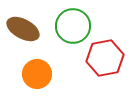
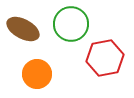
green circle: moved 2 px left, 2 px up
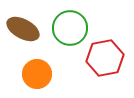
green circle: moved 1 px left, 4 px down
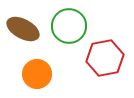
green circle: moved 1 px left, 2 px up
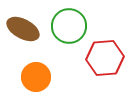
red hexagon: rotated 6 degrees clockwise
orange circle: moved 1 px left, 3 px down
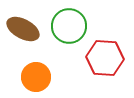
red hexagon: rotated 9 degrees clockwise
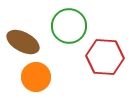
brown ellipse: moved 13 px down
red hexagon: moved 1 px up
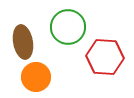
green circle: moved 1 px left, 1 px down
brown ellipse: rotated 52 degrees clockwise
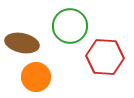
green circle: moved 2 px right, 1 px up
brown ellipse: moved 1 px left, 1 px down; rotated 68 degrees counterclockwise
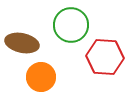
green circle: moved 1 px right, 1 px up
orange circle: moved 5 px right
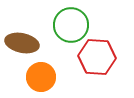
red hexagon: moved 8 px left
